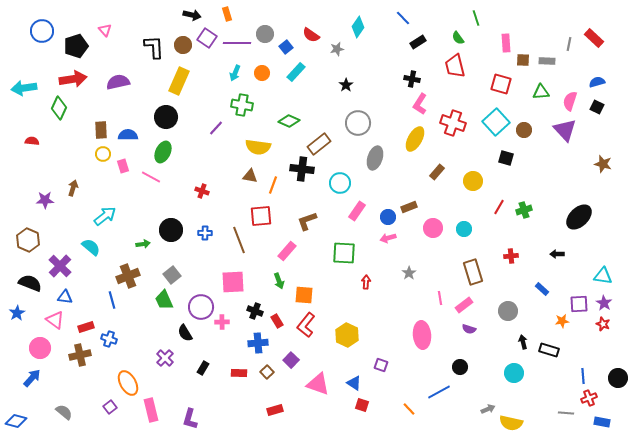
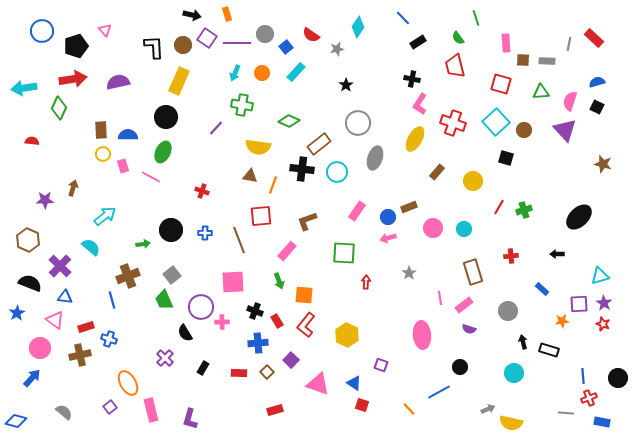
cyan circle at (340, 183): moved 3 px left, 11 px up
cyan triangle at (603, 276): moved 3 px left; rotated 24 degrees counterclockwise
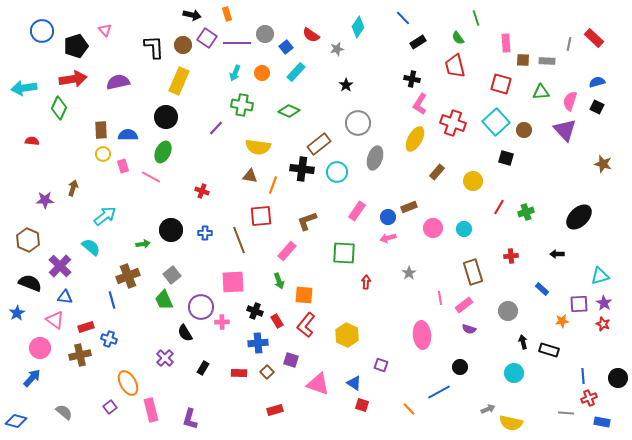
green diamond at (289, 121): moved 10 px up
green cross at (524, 210): moved 2 px right, 2 px down
purple square at (291, 360): rotated 28 degrees counterclockwise
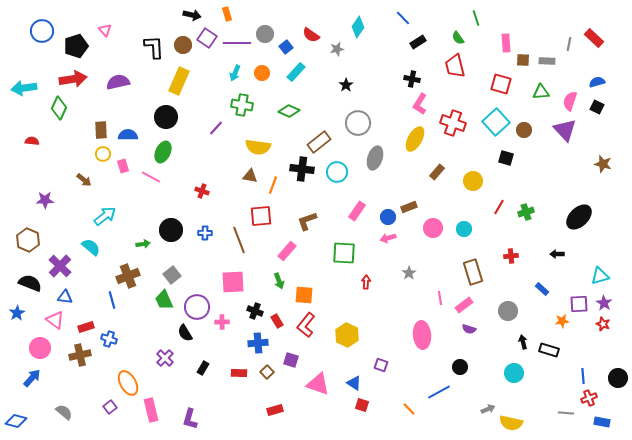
brown rectangle at (319, 144): moved 2 px up
brown arrow at (73, 188): moved 11 px right, 8 px up; rotated 112 degrees clockwise
purple circle at (201, 307): moved 4 px left
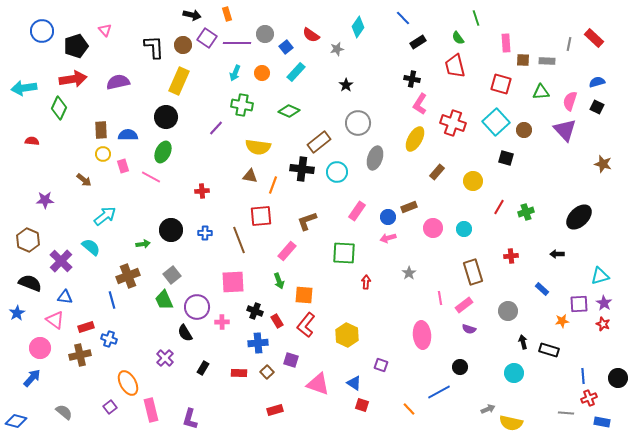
red cross at (202, 191): rotated 24 degrees counterclockwise
purple cross at (60, 266): moved 1 px right, 5 px up
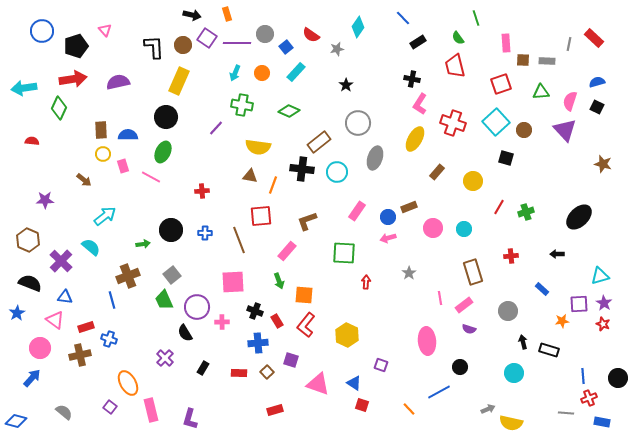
red square at (501, 84): rotated 35 degrees counterclockwise
pink ellipse at (422, 335): moved 5 px right, 6 px down
purple square at (110, 407): rotated 16 degrees counterclockwise
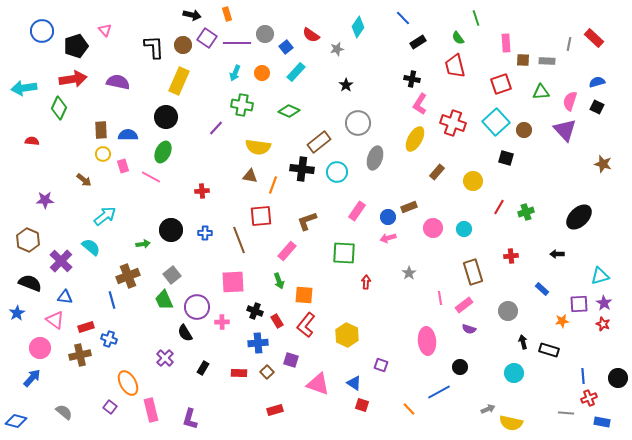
purple semicircle at (118, 82): rotated 25 degrees clockwise
